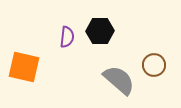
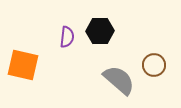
orange square: moved 1 px left, 2 px up
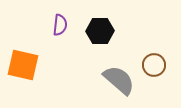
purple semicircle: moved 7 px left, 12 px up
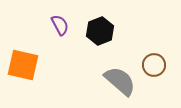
purple semicircle: rotated 35 degrees counterclockwise
black hexagon: rotated 20 degrees counterclockwise
gray semicircle: moved 1 px right, 1 px down
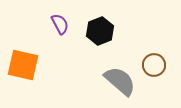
purple semicircle: moved 1 px up
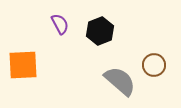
orange square: rotated 16 degrees counterclockwise
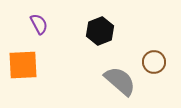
purple semicircle: moved 21 px left
brown circle: moved 3 px up
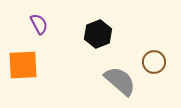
black hexagon: moved 2 px left, 3 px down
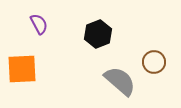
orange square: moved 1 px left, 4 px down
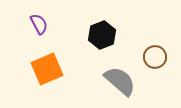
black hexagon: moved 4 px right, 1 px down
brown circle: moved 1 px right, 5 px up
orange square: moved 25 px right; rotated 20 degrees counterclockwise
